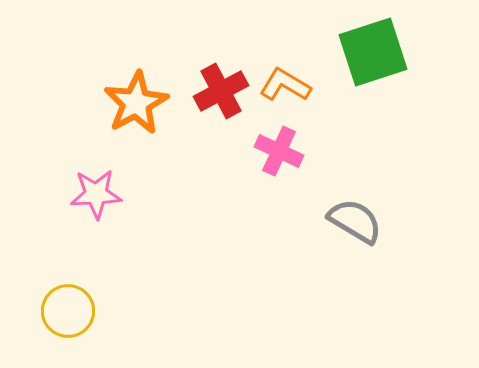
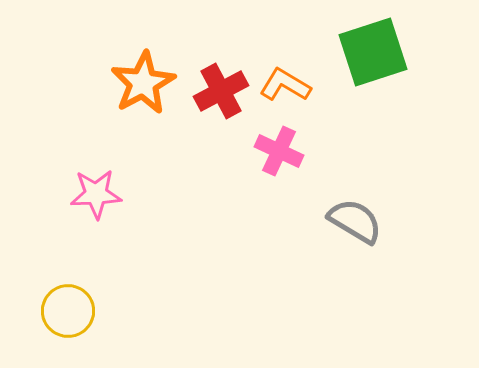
orange star: moved 7 px right, 20 px up
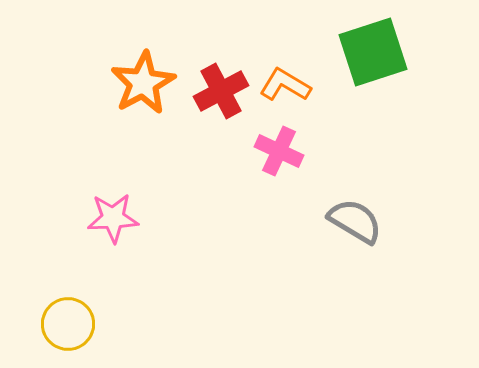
pink star: moved 17 px right, 24 px down
yellow circle: moved 13 px down
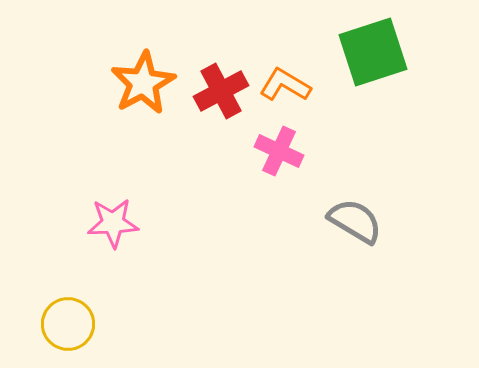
pink star: moved 5 px down
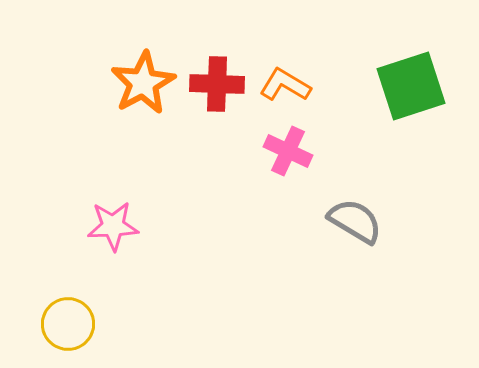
green square: moved 38 px right, 34 px down
red cross: moved 4 px left, 7 px up; rotated 30 degrees clockwise
pink cross: moved 9 px right
pink star: moved 3 px down
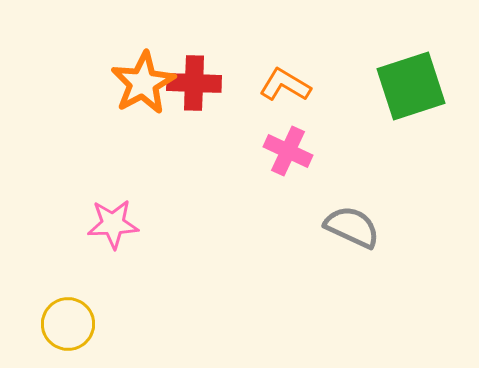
red cross: moved 23 px left, 1 px up
gray semicircle: moved 3 px left, 6 px down; rotated 6 degrees counterclockwise
pink star: moved 2 px up
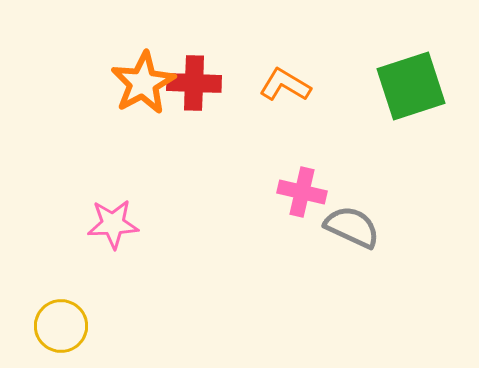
pink cross: moved 14 px right, 41 px down; rotated 12 degrees counterclockwise
yellow circle: moved 7 px left, 2 px down
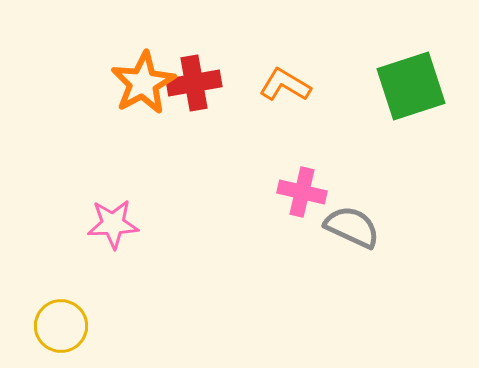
red cross: rotated 12 degrees counterclockwise
